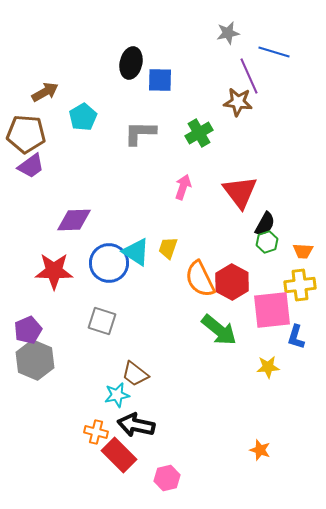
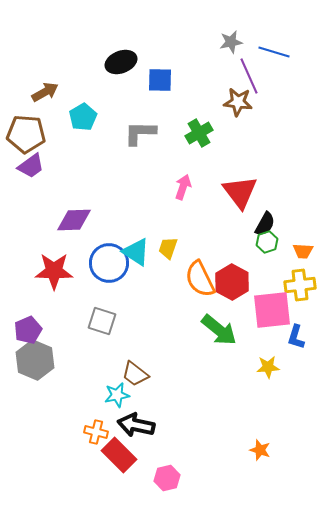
gray star: moved 3 px right, 9 px down
black ellipse: moved 10 px left, 1 px up; rotated 56 degrees clockwise
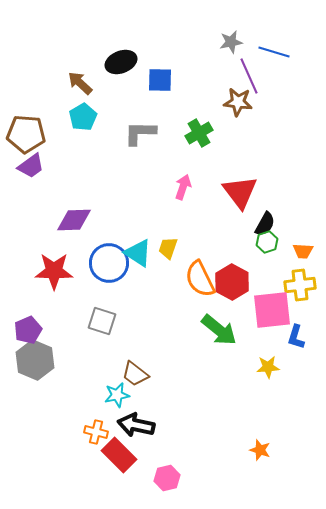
brown arrow: moved 35 px right, 9 px up; rotated 108 degrees counterclockwise
cyan triangle: moved 2 px right, 1 px down
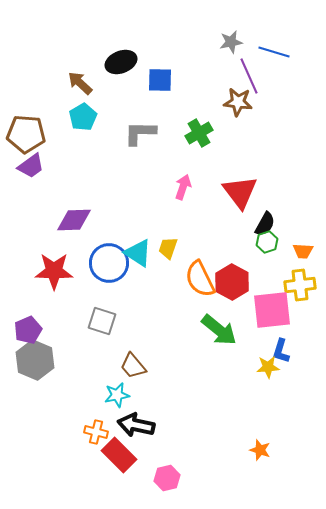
blue L-shape: moved 15 px left, 14 px down
brown trapezoid: moved 2 px left, 8 px up; rotated 12 degrees clockwise
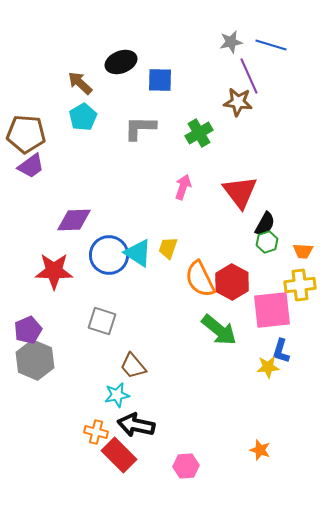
blue line: moved 3 px left, 7 px up
gray L-shape: moved 5 px up
blue circle: moved 8 px up
pink hexagon: moved 19 px right, 12 px up; rotated 10 degrees clockwise
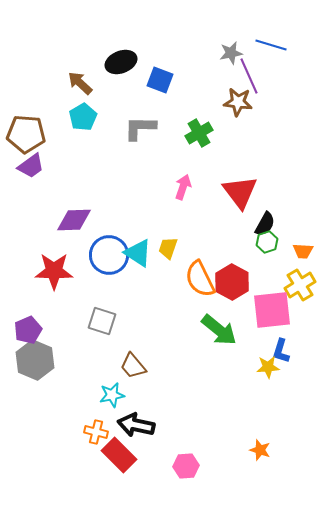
gray star: moved 11 px down
blue square: rotated 20 degrees clockwise
yellow cross: rotated 24 degrees counterclockwise
cyan star: moved 5 px left
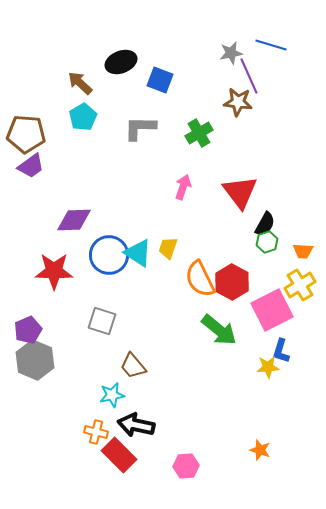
pink square: rotated 21 degrees counterclockwise
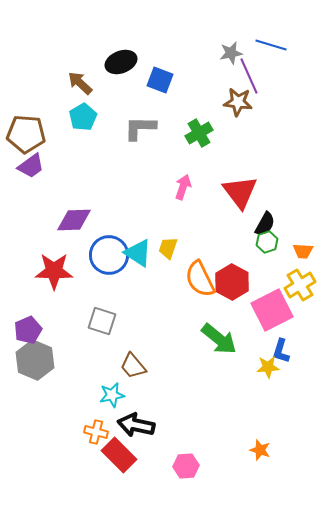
green arrow: moved 9 px down
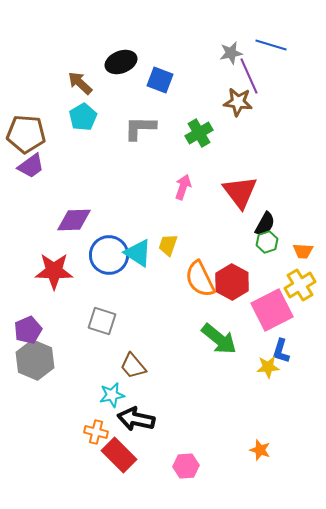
yellow trapezoid: moved 3 px up
black arrow: moved 6 px up
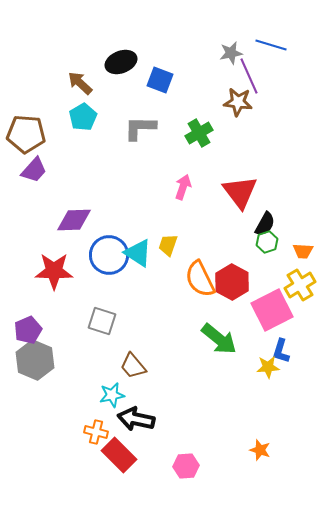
purple trapezoid: moved 3 px right, 4 px down; rotated 12 degrees counterclockwise
